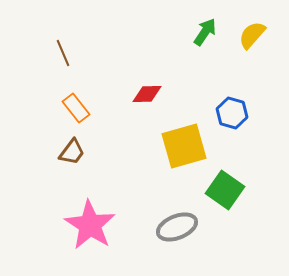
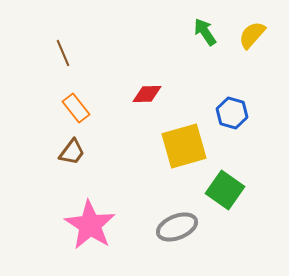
green arrow: rotated 68 degrees counterclockwise
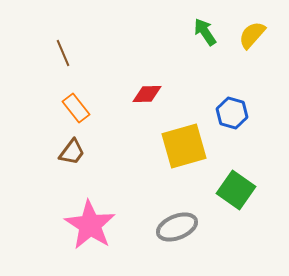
green square: moved 11 px right
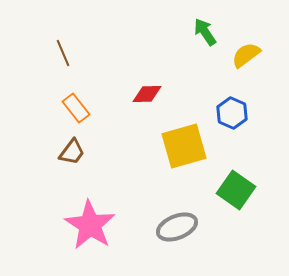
yellow semicircle: moved 6 px left, 20 px down; rotated 12 degrees clockwise
blue hexagon: rotated 8 degrees clockwise
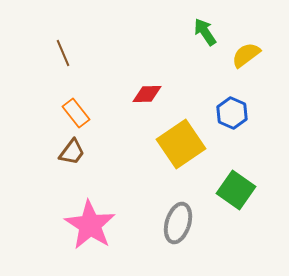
orange rectangle: moved 5 px down
yellow square: moved 3 px left, 2 px up; rotated 18 degrees counterclockwise
gray ellipse: moved 1 px right, 4 px up; rotated 51 degrees counterclockwise
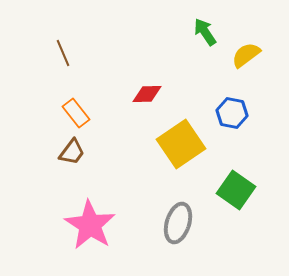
blue hexagon: rotated 12 degrees counterclockwise
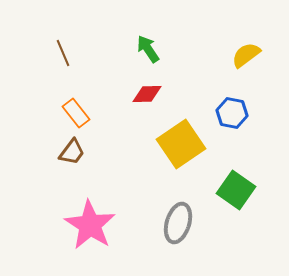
green arrow: moved 57 px left, 17 px down
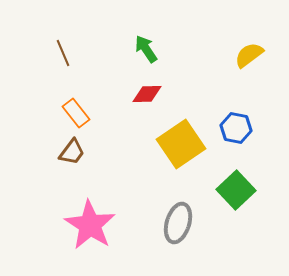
green arrow: moved 2 px left
yellow semicircle: moved 3 px right
blue hexagon: moved 4 px right, 15 px down
green square: rotated 12 degrees clockwise
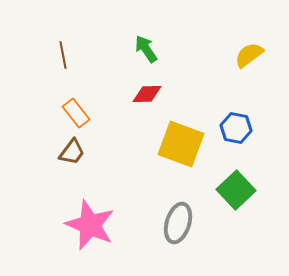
brown line: moved 2 px down; rotated 12 degrees clockwise
yellow square: rotated 36 degrees counterclockwise
pink star: rotated 9 degrees counterclockwise
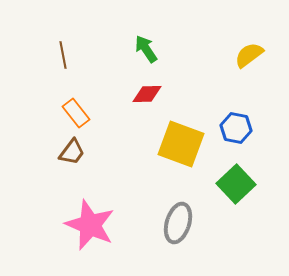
green square: moved 6 px up
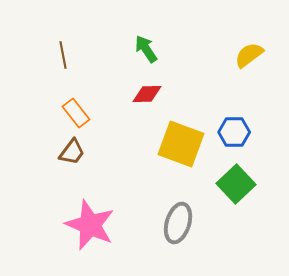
blue hexagon: moved 2 px left, 4 px down; rotated 12 degrees counterclockwise
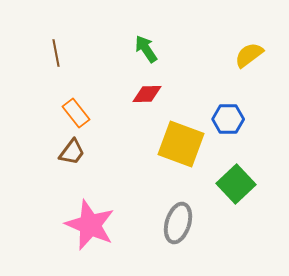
brown line: moved 7 px left, 2 px up
blue hexagon: moved 6 px left, 13 px up
